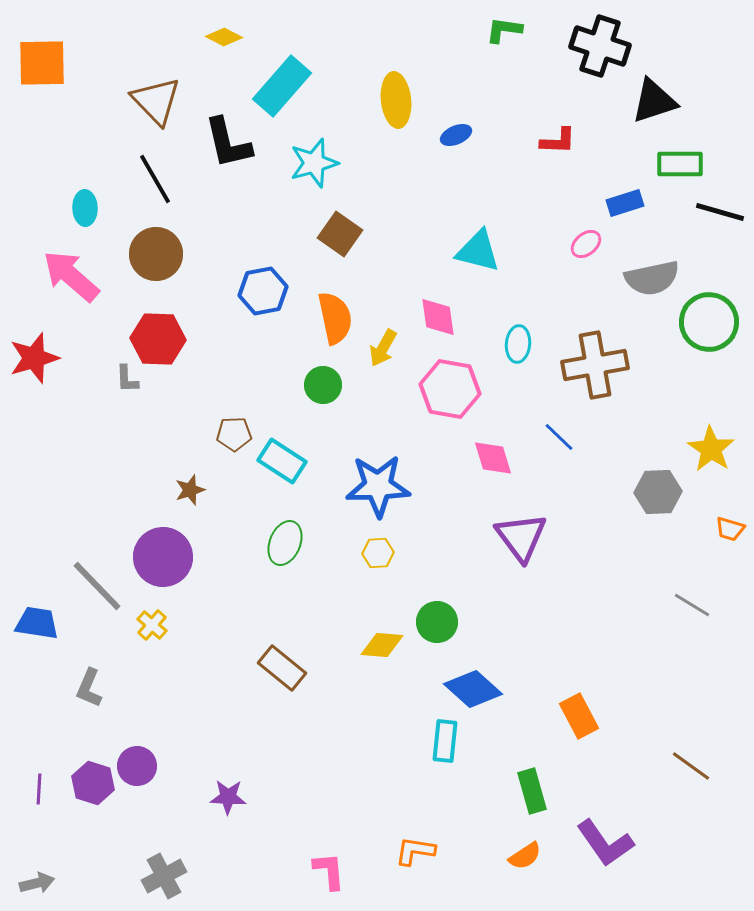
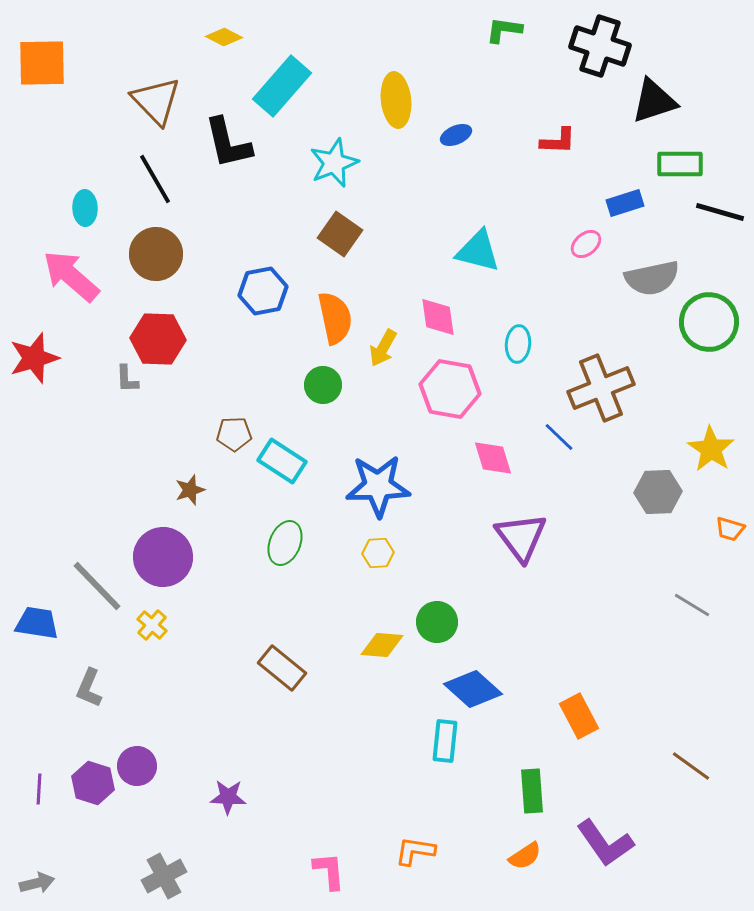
cyan star at (314, 163): moved 20 px right; rotated 6 degrees counterclockwise
brown cross at (595, 365): moved 6 px right, 23 px down; rotated 12 degrees counterclockwise
green rectangle at (532, 791): rotated 12 degrees clockwise
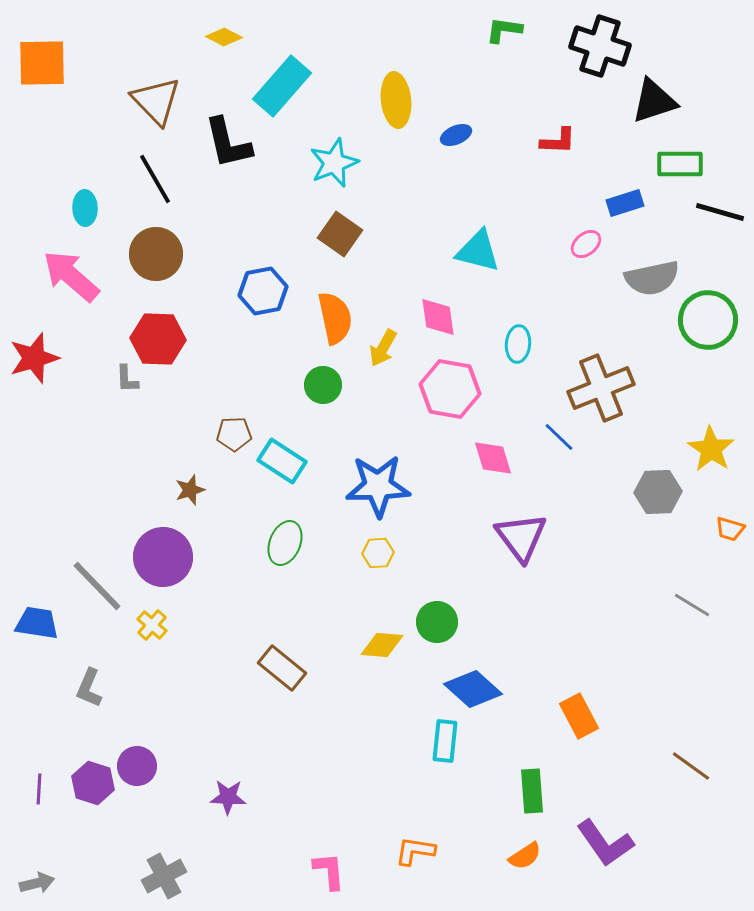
green circle at (709, 322): moved 1 px left, 2 px up
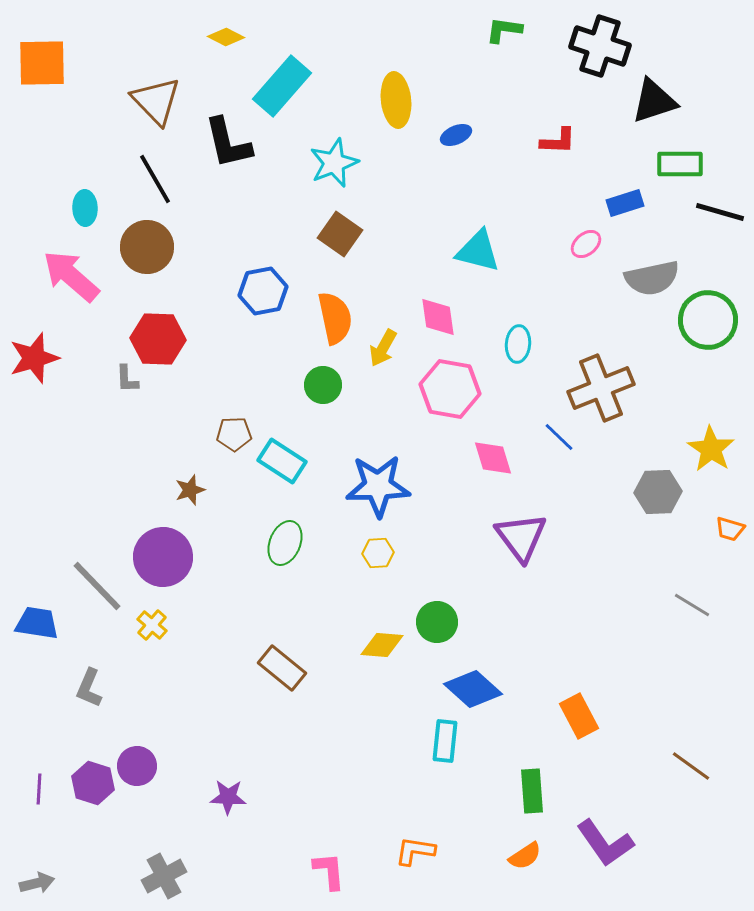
yellow diamond at (224, 37): moved 2 px right
brown circle at (156, 254): moved 9 px left, 7 px up
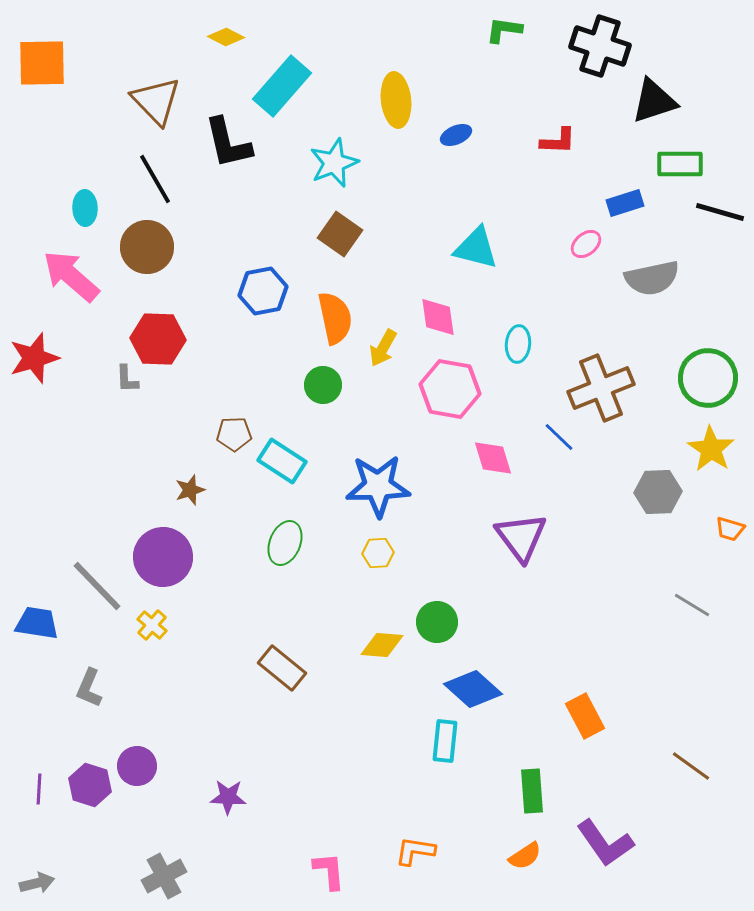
cyan triangle at (478, 251): moved 2 px left, 3 px up
green circle at (708, 320): moved 58 px down
orange rectangle at (579, 716): moved 6 px right
purple hexagon at (93, 783): moved 3 px left, 2 px down
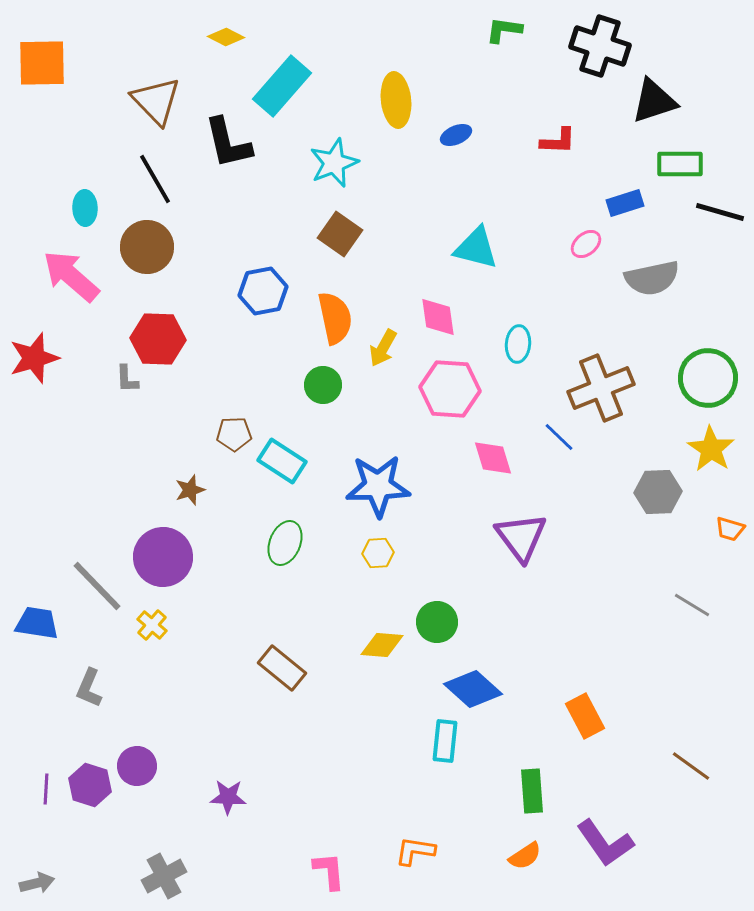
pink hexagon at (450, 389): rotated 6 degrees counterclockwise
purple line at (39, 789): moved 7 px right
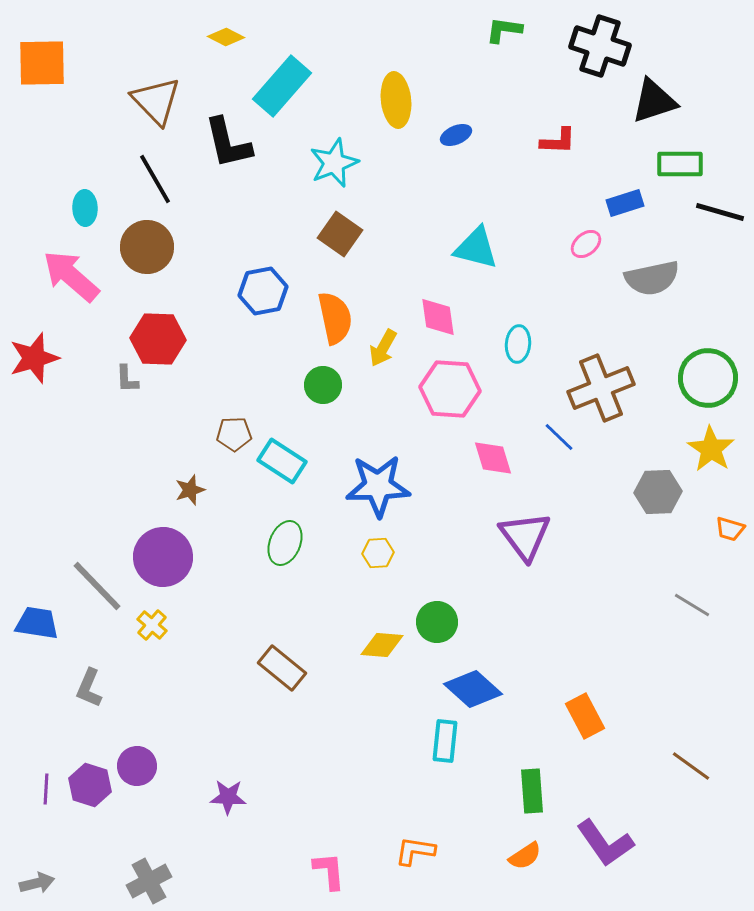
purple triangle at (521, 537): moved 4 px right, 1 px up
gray cross at (164, 876): moved 15 px left, 5 px down
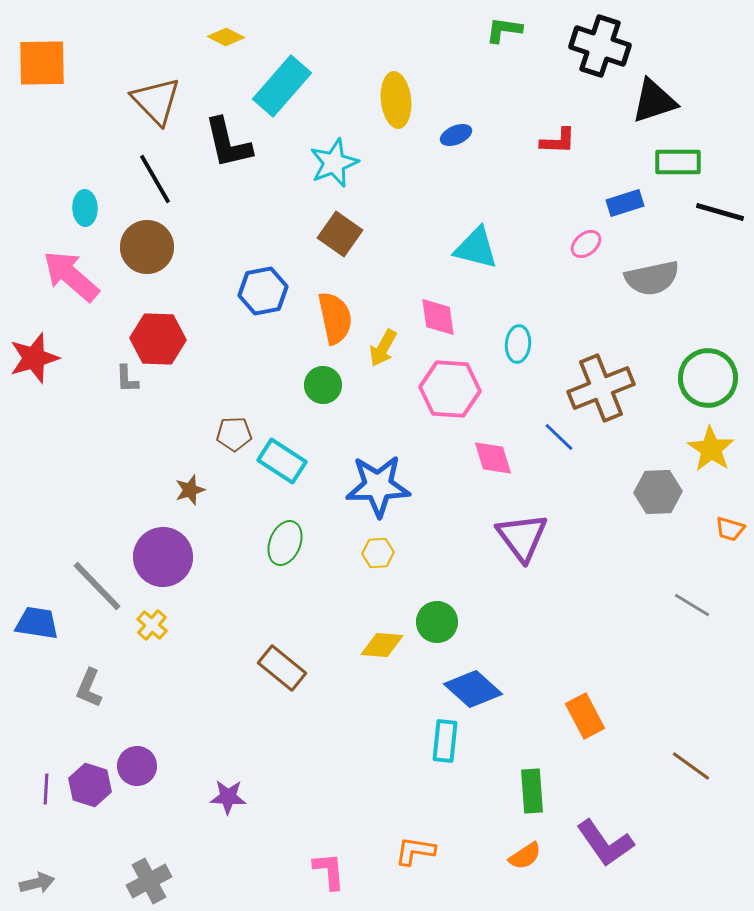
green rectangle at (680, 164): moved 2 px left, 2 px up
purple triangle at (525, 536): moved 3 px left, 1 px down
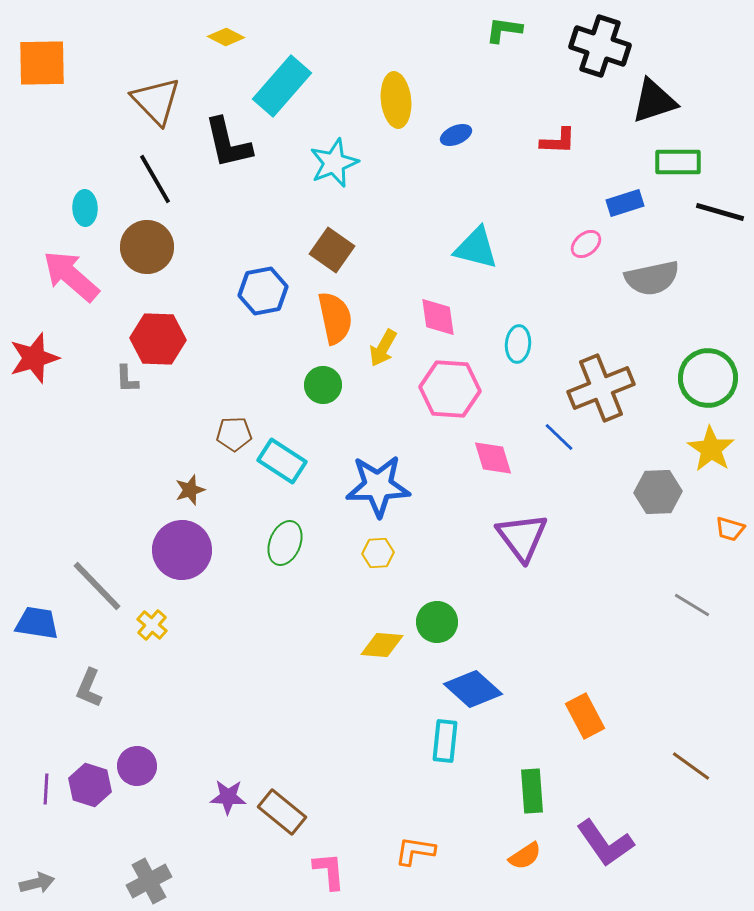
brown square at (340, 234): moved 8 px left, 16 px down
purple circle at (163, 557): moved 19 px right, 7 px up
brown rectangle at (282, 668): moved 144 px down
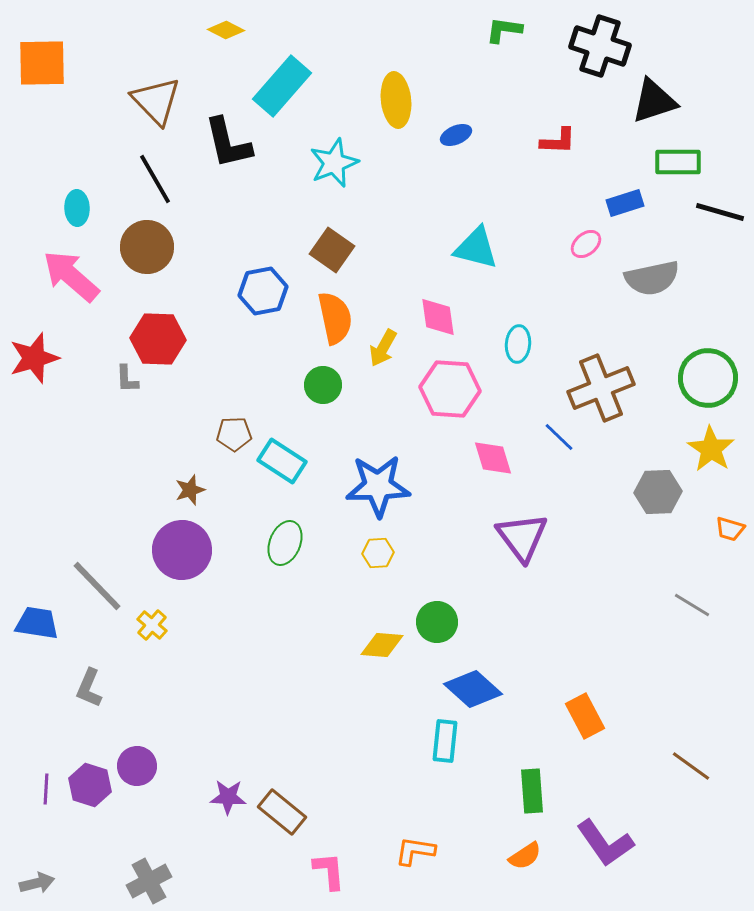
yellow diamond at (226, 37): moved 7 px up
cyan ellipse at (85, 208): moved 8 px left
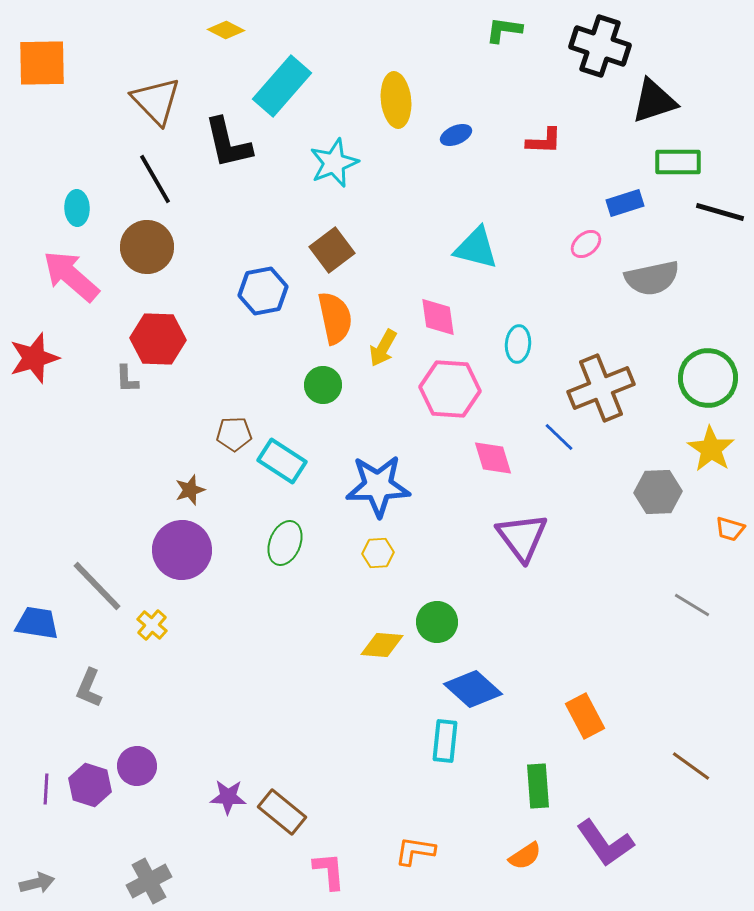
red L-shape at (558, 141): moved 14 px left
brown square at (332, 250): rotated 18 degrees clockwise
green rectangle at (532, 791): moved 6 px right, 5 px up
